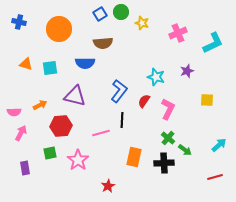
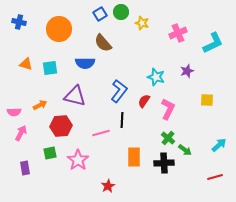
brown semicircle: rotated 54 degrees clockwise
orange rectangle: rotated 12 degrees counterclockwise
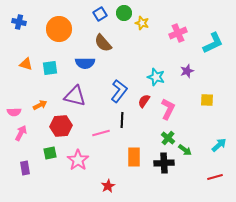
green circle: moved 3 px right, 1 px down
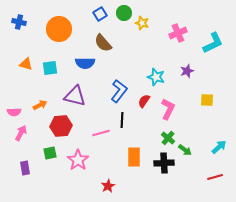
cyan arrow: moved 2 px down
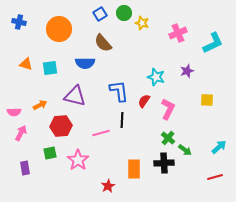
blue L-shape: rotated 45 degrees counterclockwise
orange rectangle: moved 12 px down
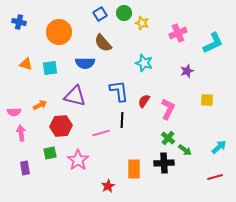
orange circle: moved 3 px down
cyan star: moved 12 px left, 14 px up
pink arrow: rotated 35 degrees counterclockwise
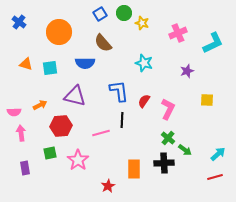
blue cross: rotated 24 degrees clockwise
cyan arrow: moved 1 px left, 7 px down
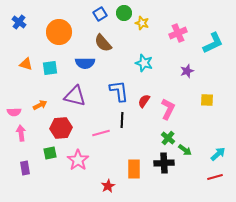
red hexagon: moved 2 px down
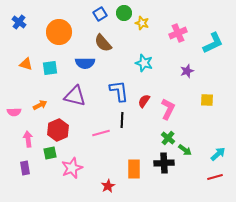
red hexagon: moved 3 px left, 2 px down; rotated 20 degrees counterclockwise
pink arrow: moved 7 px right, 6 px down
pink star: moved 6 px left, 8 px down; rotated 15 degrees clockwise
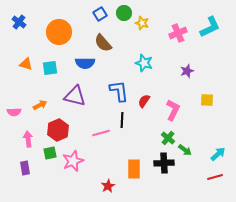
cyan L-shape: moved 3 px left, 16 px up
pink L-shape: moved 5 px right, 1 px down
pink star: moved 1 px right, 7 px up
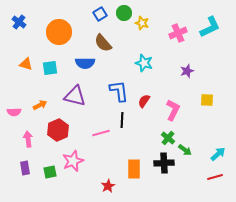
green square: moved 19 px down
